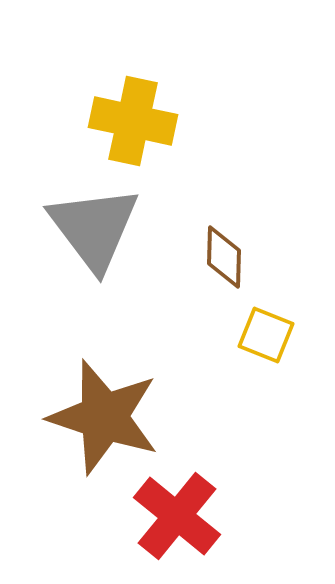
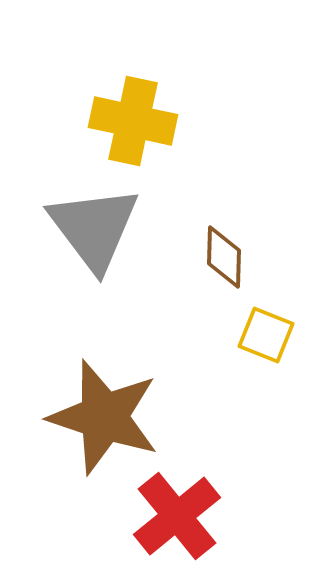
red cross: rotated 12 degrees clockwise
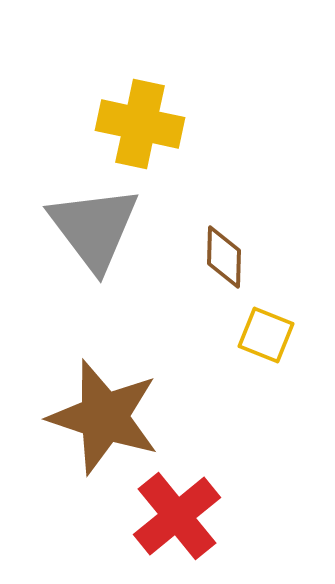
yellow cross: moved 7 px right, 3 px down
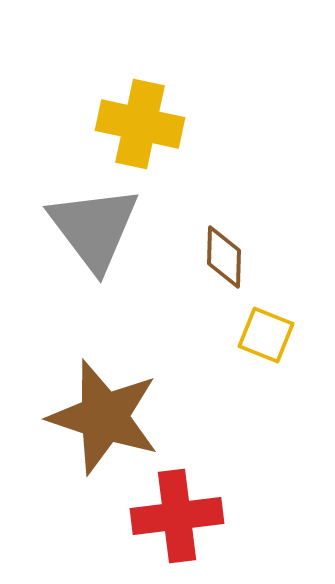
red cross: rotated 32 degrees clockwise
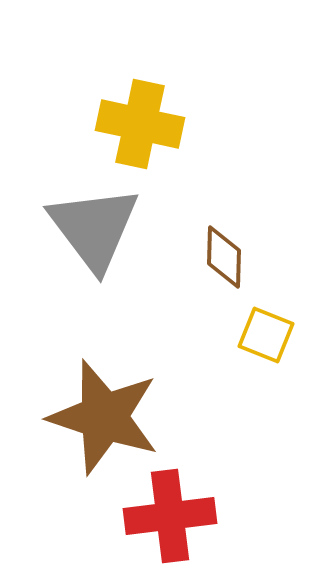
red cross: moved 7 px left
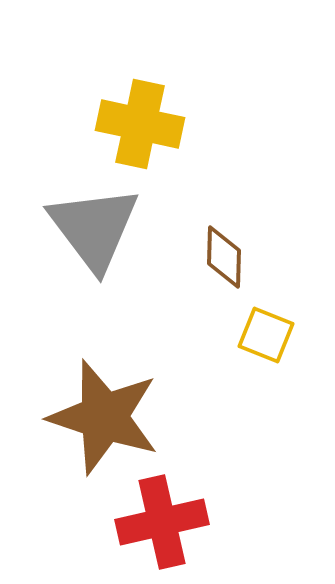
red cross: moved 8 px left, 6 px down; rotated 6 degrees counterclockwise
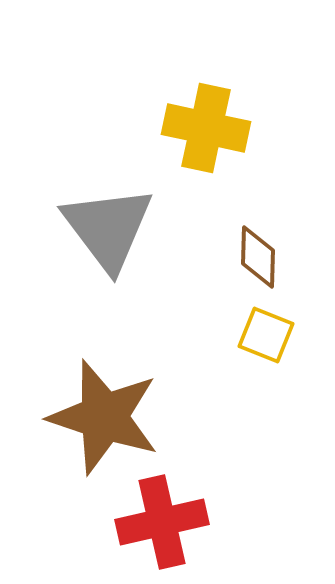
yellow cross: moved 66 px right, 4 px down
gray triangle: moved 14 px right
brown diamond: moved 34 px right
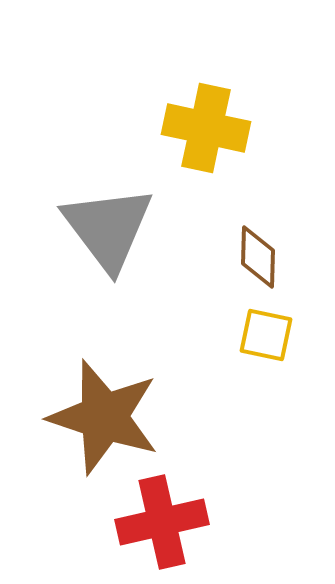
yellow square: rotated 10 degrees counterclockwise
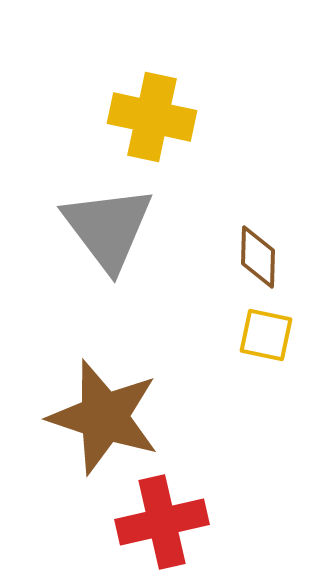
yellow cross: moved 54 px left, 11 px up
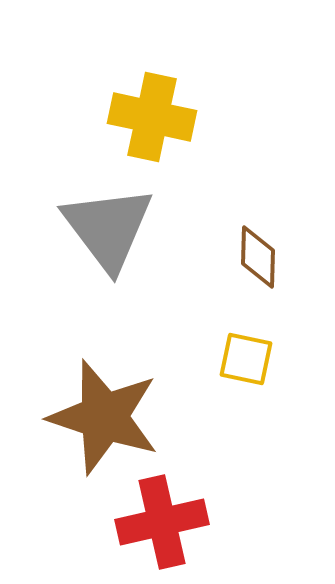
yellow square: moved 20 px left, 24 px down
